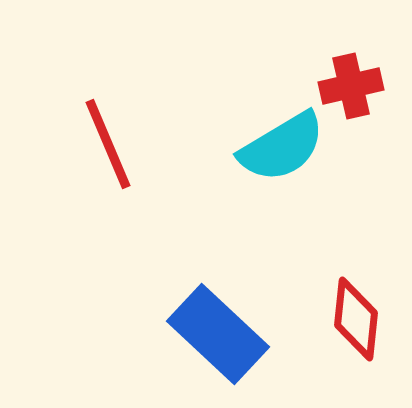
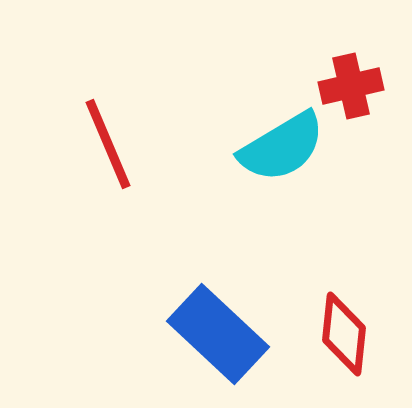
red diamond: moved 12 px left, 15 px down
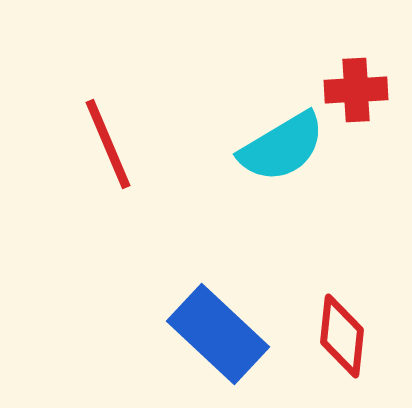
red cross: moved 5 px right, 4 px down; rotated 10 degrees clockwise
red diamond: moved 2 px left, 2 px down
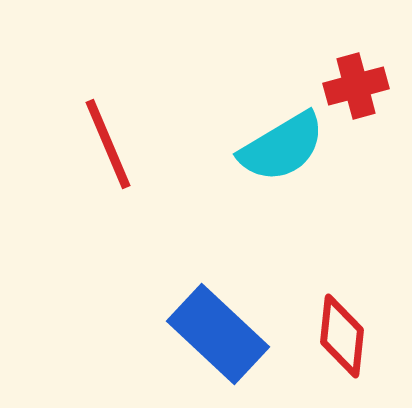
red cross: moved 4 px up; rotated 12 degrees counterclockwise
